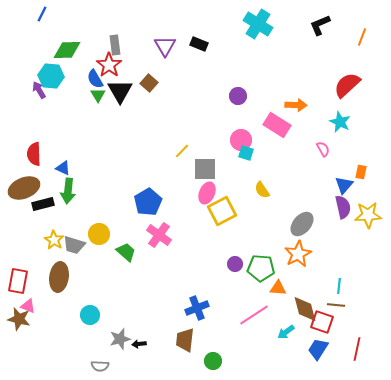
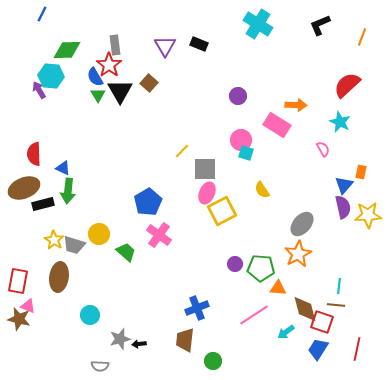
blue semicircle at (95, 79): moved 2 px up
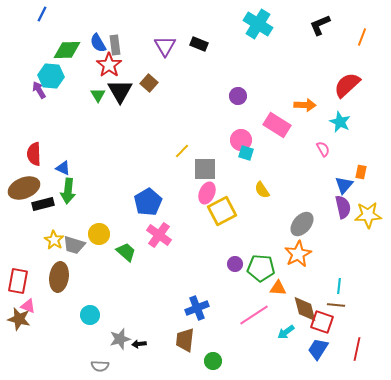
blue semicircle at (95, 77): moved 3 px right, 34 px up
orange arrow at (296, 105): moved 9 px right
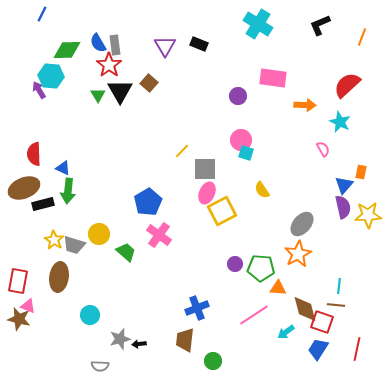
pink rectangle at (277, 125): moved 4 px left, 47 px up; rotated 24 degrees counterclockwise
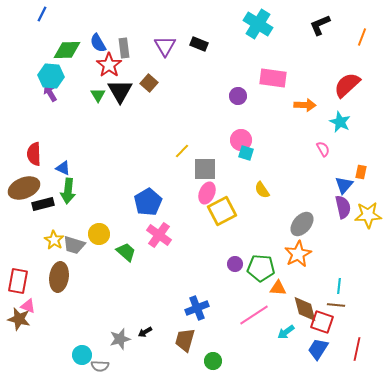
gray rectangle at (115, 45): moved 9 px right, 3 px down
purple arrow at (39, 90): moved 11 px right, 3 px down
cyan circle at (90, 315): moved 8 px left, 40 px down
brown trapezoid at (185, 340): rotated 10 degrees clockwise
black arrow at (139, 344): moved 6 px right, 12 px up; rotated 24 degrees counterclockwise
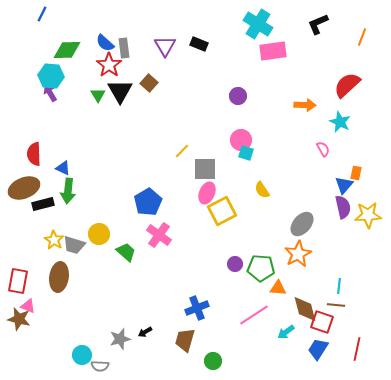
black L-shape at (320, 25): moved 2 px left, 1 px up
blue semicircle at (98, 43): moved 7 px right; rotated 18 degrees counterclockwise
pink rectangle at (273, 78): moved 27 px up; rotated 16 degrees counterclockwise
orange rectangle at (361, 172): moved 5 px left, 1 px down
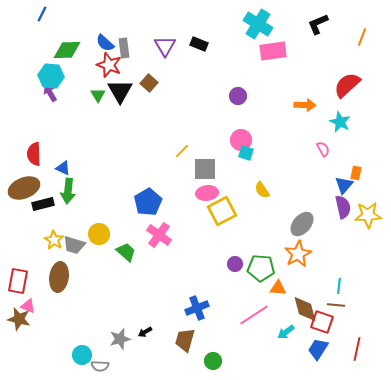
red star at (109, 65): rotated 15 degrees counterclockwise
pink ellipse at (207, 193): rotated 60 degrees clockwise
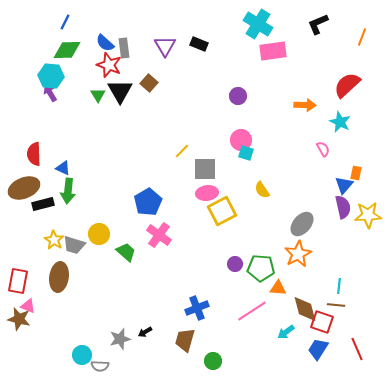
blue line at (42, 14): moved 23 px right, 8 px down
pink line at (254, 315): moved 2 px left, 4 px up
red line at (357, 349): rotated 35 degrees counterclockwise
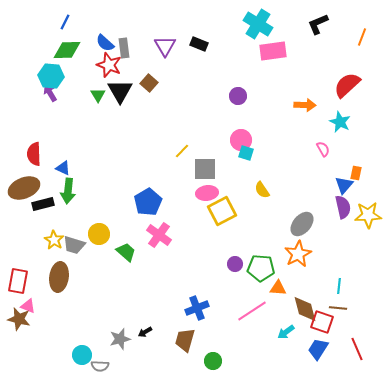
brown line at (336, 305): moved 2 px right, 3 px down
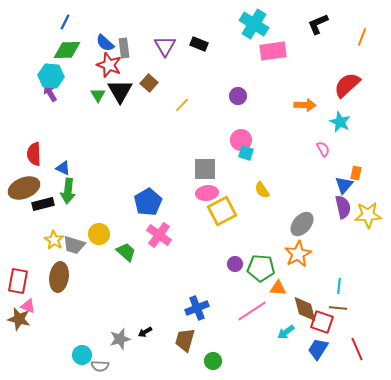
cyan cross at (258, 24): moved 4 px left
yellow line at (182, 151): moved 46 px up
